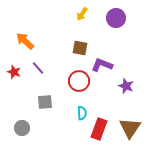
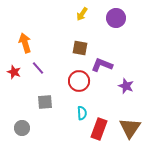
orange arrow: moved 2 px down; rotated 30 degrees clockwise
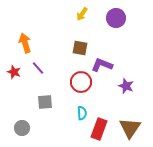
red circle: moved 2 px right, 1 px down
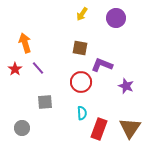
red star: moved 1 px right, 3 px up; rotated 16 degrees clockwise
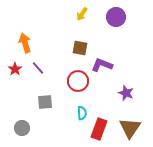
purple circle: moved 1 px up
red circle: moved 3 px left, 1 px up
purple star: moved 7 px down
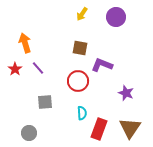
gray circle: moved 7 px right, 5 px down
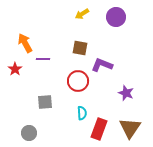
yellow arrow: rotated 24 degrees clockwise
orange arrow: rotated 12 degrees counterclockwise
purple line: moved 5 px right, 9 px up; rotated 48 degrees counterclockwise
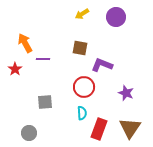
red circle: moved 6 px right, 6 px down
